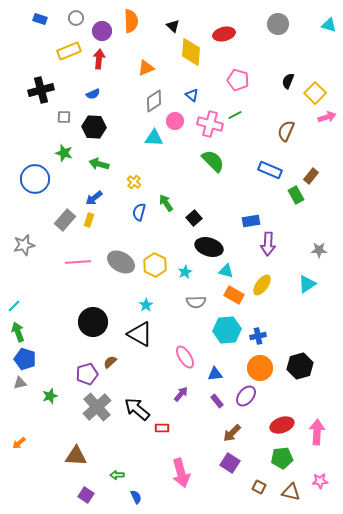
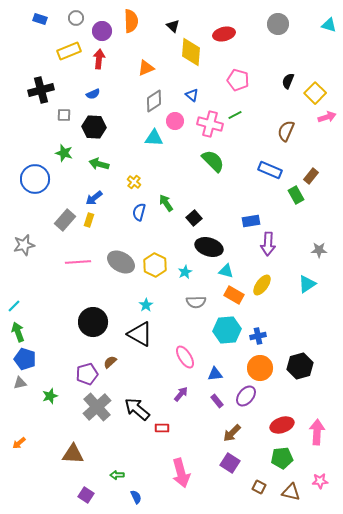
gray square at (64, 117): moved 2 px up
brown triangle at (76, 456): moved 3 px left, 2 px up
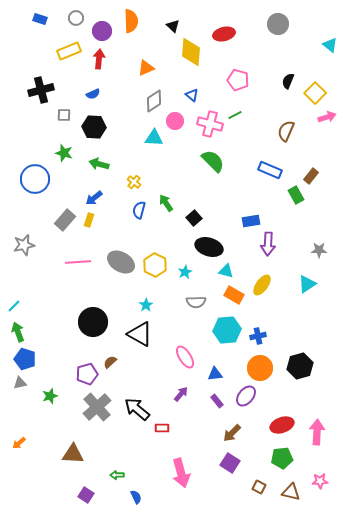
cyan triangle at (329, 25): moved 1 px right, 20 px down; rotated 21 degrees clockwise
blue semicircle at (139, 212): moved 2 px up
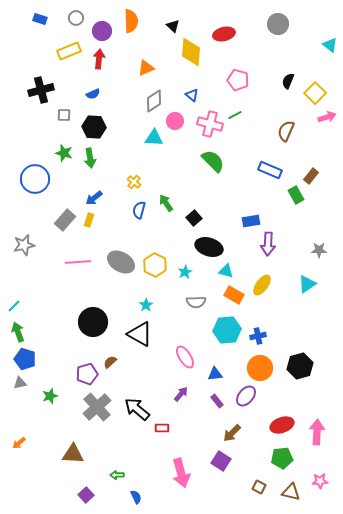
green arrow at (99, 164): moved 9 px left, 6 px up; rotated 114 degrees counterclockwise
purple square at (230, 463): moved 9 px left, 2 px up
purple square at (86, 495): rotated 14 degrees clockwise
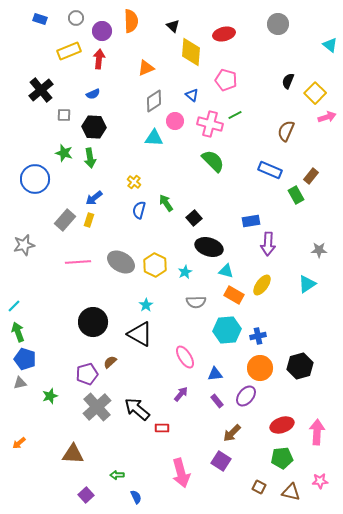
pink pentagon at (238, 80): moved 12 px left
black cross at (41, 90): rotated 25 degrees counterclockwise
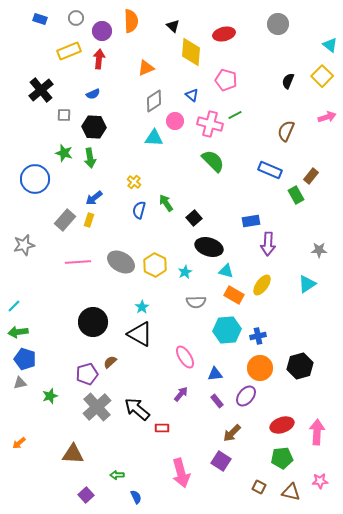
yellow square at (315, 93): moved 7 px right, 17 px up
cyan star at (146, 305): moved 4 px left, 2 px down
green arrow at (18, 332): rotated 78 degrees counterclockwise
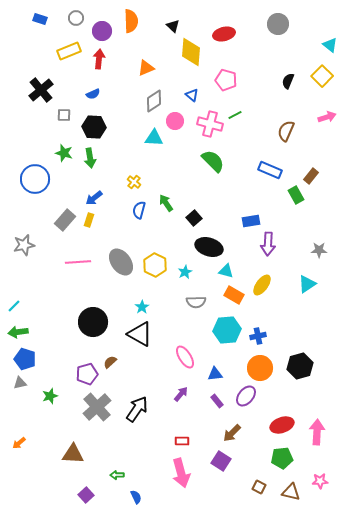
gray ellipse at (121, 262): rotated 24 degrees clockwise
black arrow at (137, 409): rotated 84 degrees clockwise
red rectangle at (162, 428): moved 20 px right, 13 px down
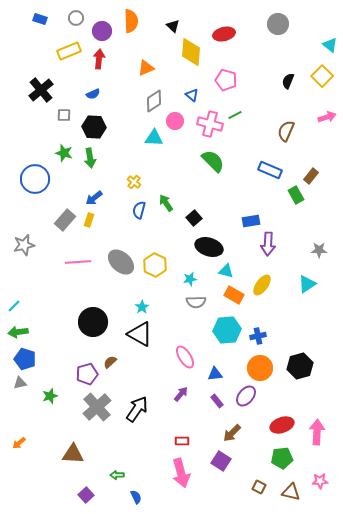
gray ellipse at (121, 262): rotated 12 degrees counterclockwise
cyan star at (185, 272): moved 5 px right, 7 px down; rotated 16 degrees clockwise
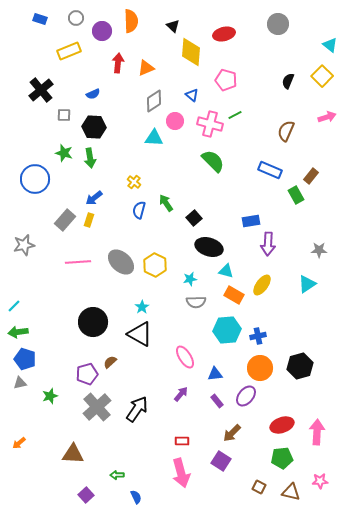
red arrow at (99, 59): moved 19 px right, 4 px down
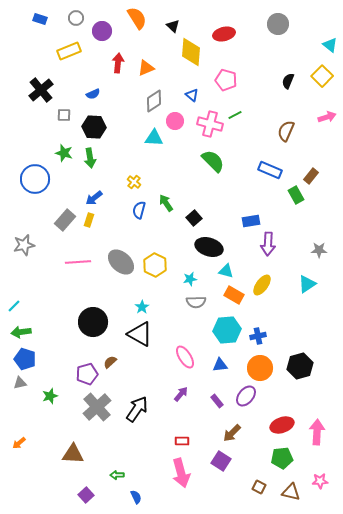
orange semicircle at (131, 21): moved 6 px right, 3 px up; rotated 30 degrees counterclockwise
green arrow at (18, 332): moved 3 px right
blue triangle at (215, 374): moved 5 px right, 9 px up
